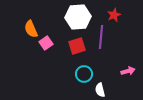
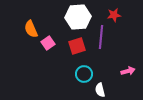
red star: rotated 16 degrees clockwise
pink square: moved 2 px right
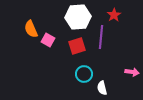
red star: rotated 24 degrees counterclockwise
pink square: moved 3 px up; rotated 24 degrees counterclockwise
pink arrow: moved 4 px right, 1 px down; rotated 24 degrees clockwise
white semicircle: moved 2 px right, 2 px up
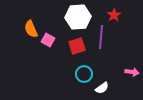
white semicircle: rotated 112 degrees counterclockwise
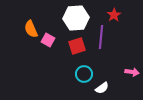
white hexagon: moved 2 px left, 1 px down
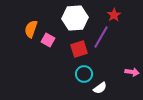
white hexagon: moved 1 px left
orange semicircle: rotated 42 degrees clockwise
purple line: rotated 25 degrees clockwise
red square: moved 2 px right, 3 px down
white semicircle: moved 2 px left
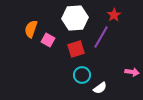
red square: moved 3 px left
cyan circle: moved 2 px left, 1 px down
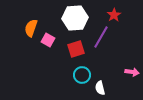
orange semicircle: moved 1 px up
white semicircle: rotated 112 degrees clockwise
